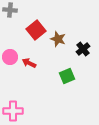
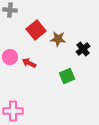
brown star: rotated 14 degrees counterclockwise
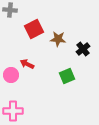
red square: moved 2 px left, 1 px up; rotated 12 degrees clockwise
pink circle: moved 1 px right, 18 px down
red arrow: moved 2 px left, 1 px down
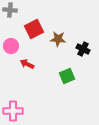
black cross: rotated 24 degrees counterclockwise
pink circle: moved 29 px up
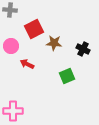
brown star: moved 4 px left, 4 px down
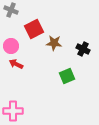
gray cross: moved 1 px right; rotated 16 degrees clockwise
red arrow: moved 11 px left
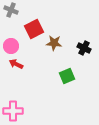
black cross: moved 1 px right, 1 px up
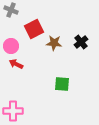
black cross: moved 3 px left, 6 px up; rotated 24 degrees clockwise
green square: moved 5 px left, 8 px down; rotated 28 degrees clockwise
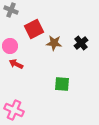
black cross: moved 1 px down
pink circle: moved 1 px left
pink cross: moved 1 px right, 1 px up; rotated 24 degrees clockwise
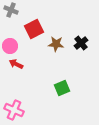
brown star: moved 2 px right, 1 px down
green square: moved 4 px down; rotated 28 degrees counterclockwise
